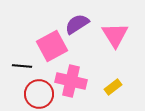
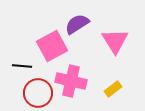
pink triangle: moved 6 px down
yellow rectangle: moved 2 px down
red circle: moved 1 px left, 1 px up
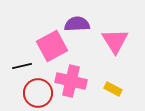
purple semicircle: rotated 30 degrees clockwise
black line: rotated 18 degrees counterclockwise
yellow rectangle: rotated 66 degrees clockwise
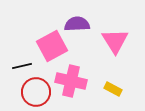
red circle: moved 2 px left, 1 px up
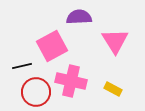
purple semicircle: moved 2 px right, 7 px up
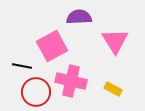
black line: rotated 24 degrees clockwise
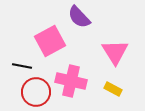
purple semicircle: rotated 130 degrees counterclockwise
pink triangle: moved 11 px down
pink square: moved 2 px left, 5 px up
